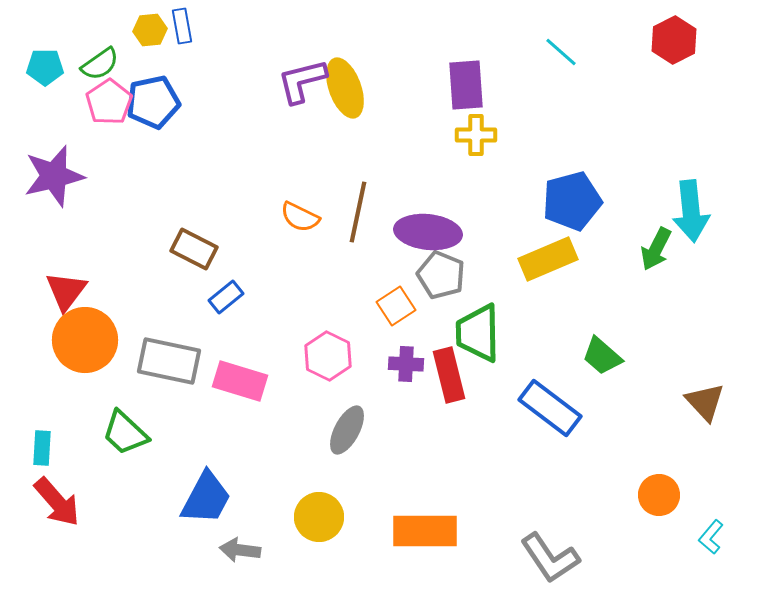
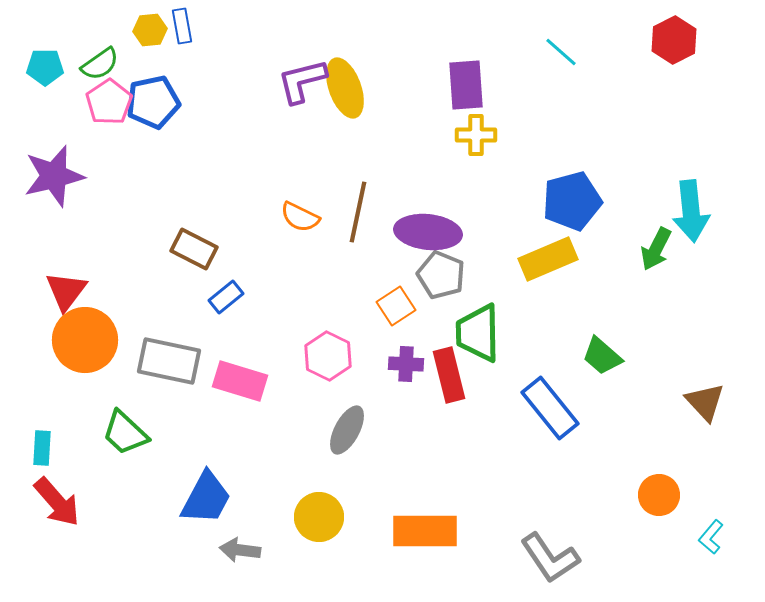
blue rectangle at (550, 408): rotated 14 degrees clockwise
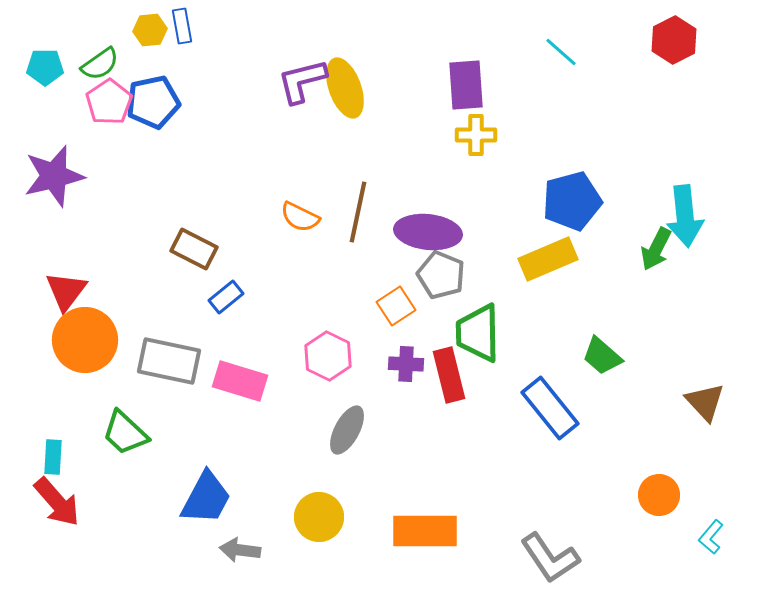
cyan arrow at (691, 211): moved 6 px left, 5 px down
cyan rectangle at (42, 448): moved 11 px right, 9 px down
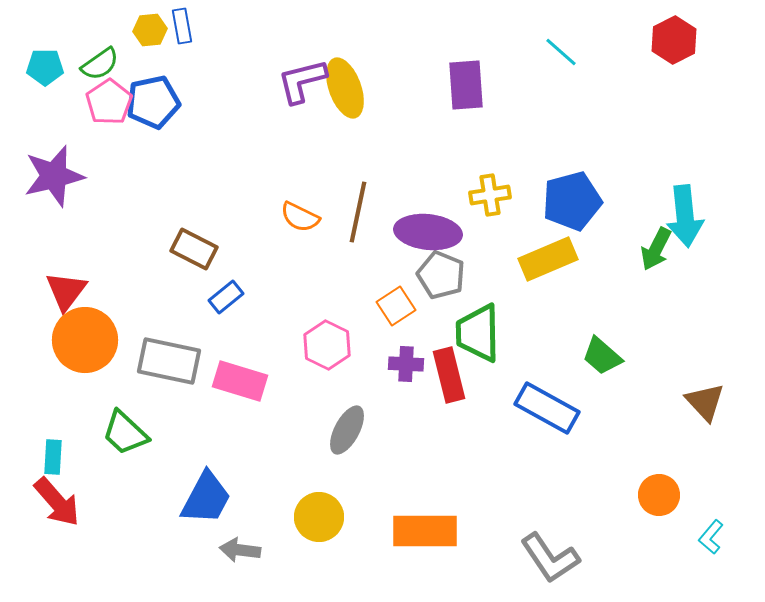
yellow cross at (476, 135): moved 14 px right, 60 px down; rotated 9 degrees counterclockwise
pink hexagon at (328, 356): moved 1 px left, 11 px up
blue rectangle at (550, 408): moved 3 px left; rotated 22 degrees counterclockwise
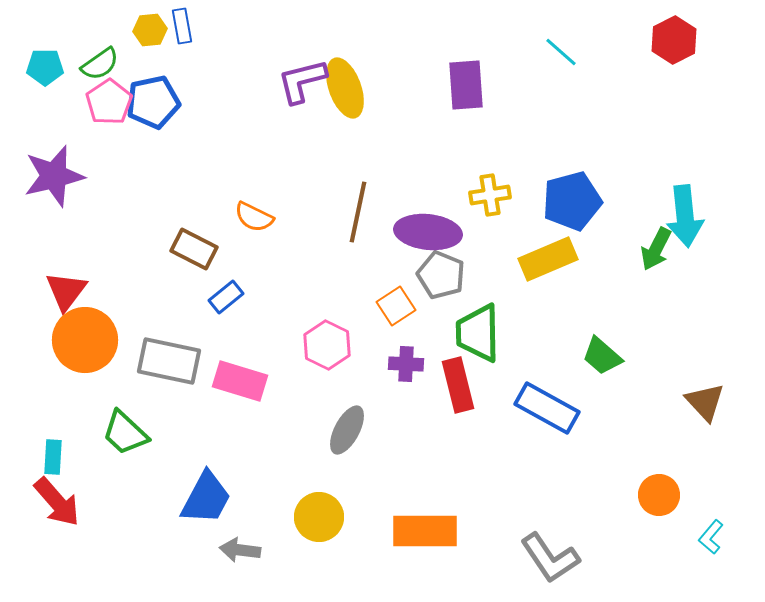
orange semicircle at (300, 217): moved 46 px left
red rectangle at (449, 375): moved 9 px right, 10 px down
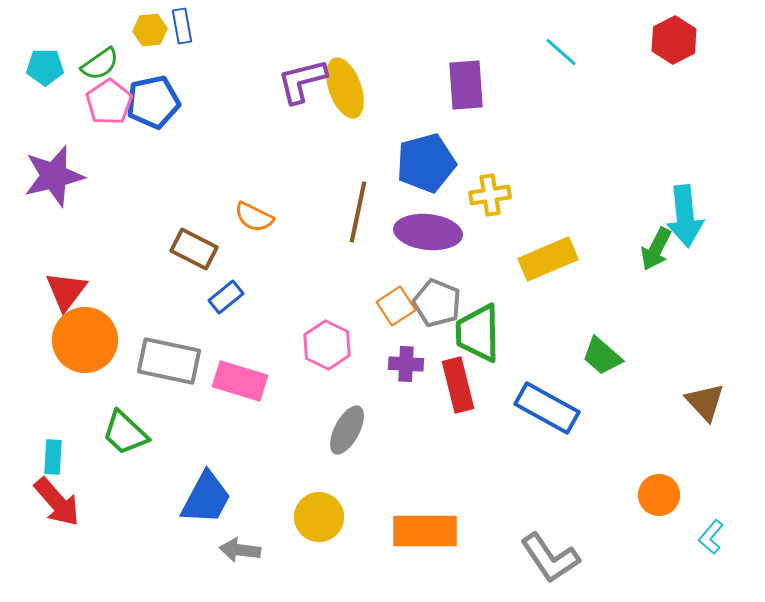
blue pentagon at (572, 201): moved 146 px left, 38 px up
gray pentagon at (441, 275): moved 4 px left, 28 px down
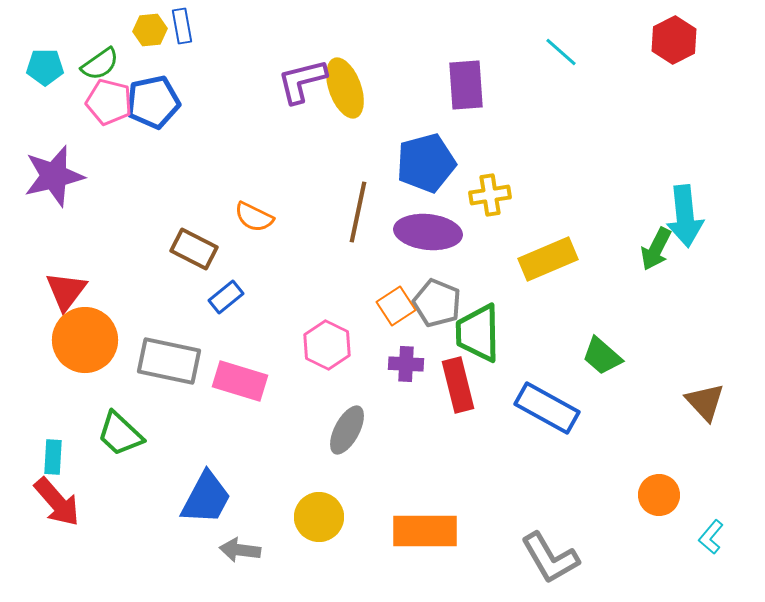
pink pentagon at (109, 102): rotated 24 degrees counterclockwise
green trapezoid at (125, 433): moved 5 px left, 1 px down
gray L-shape at (550, 558): rotated 4 degrees clockwise
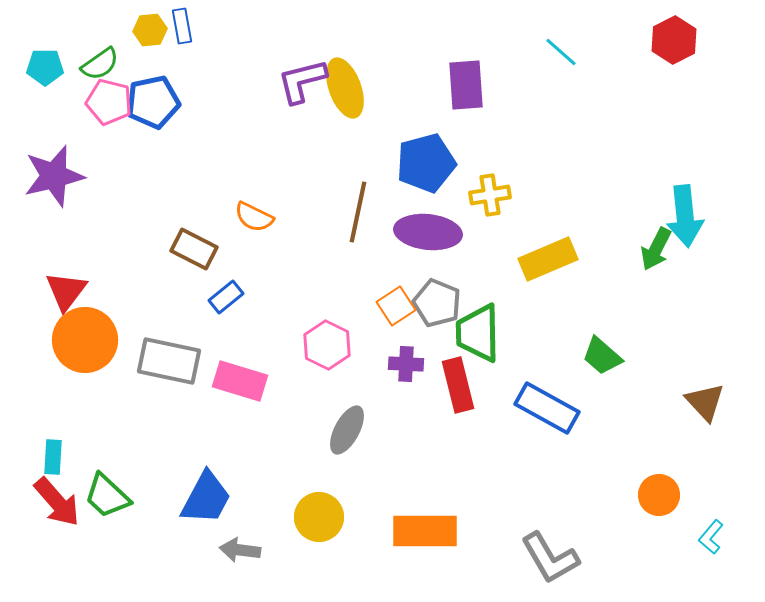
green trapezoid at (120, 434): moved 13 px left, 62 px down
